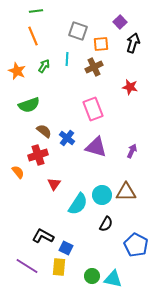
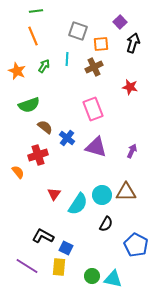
brown semicircle: moved 1 px right, 4 px up
red triangle: moved 10 px down
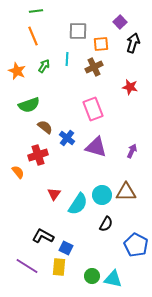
gray square: rotated 18 degrees counterclockwise
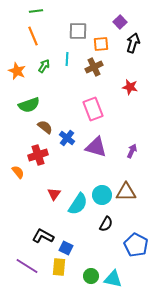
green circle: moved 1 px left
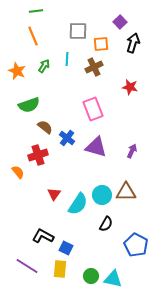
yellow rectangle: moved 1 px right, 2 px down
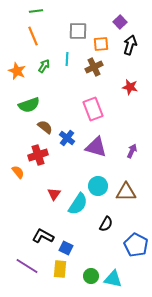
black arrow: moved 3 px left, 2 px down
cyan circle: moved 4 px left, 9 px up
